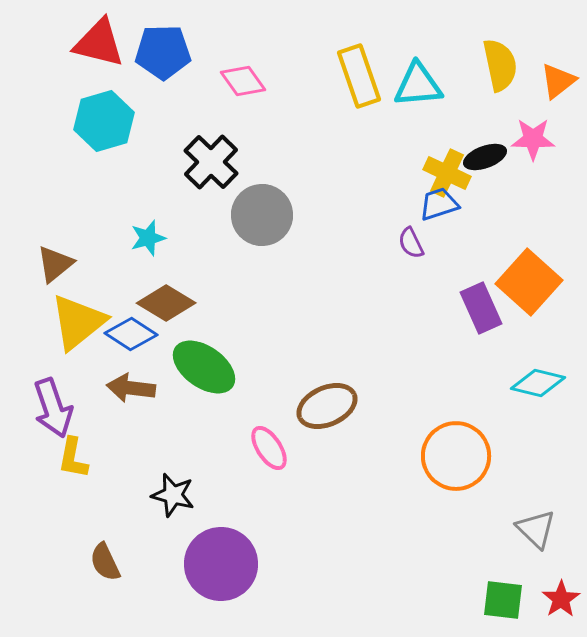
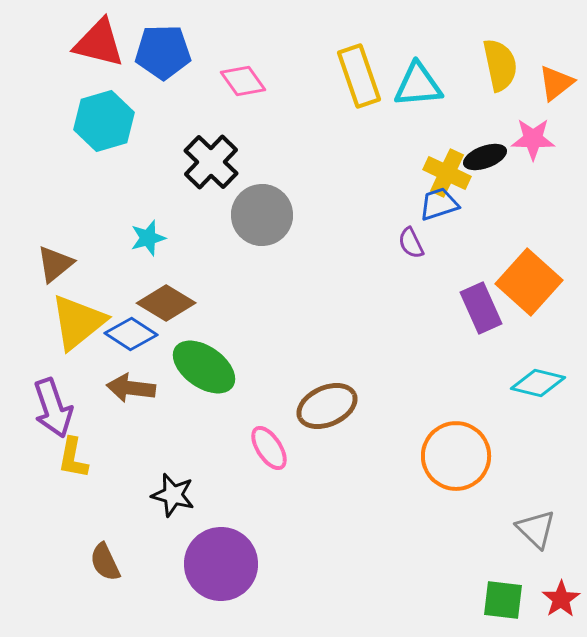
orange triangle: moved 2 px left, 2 px down
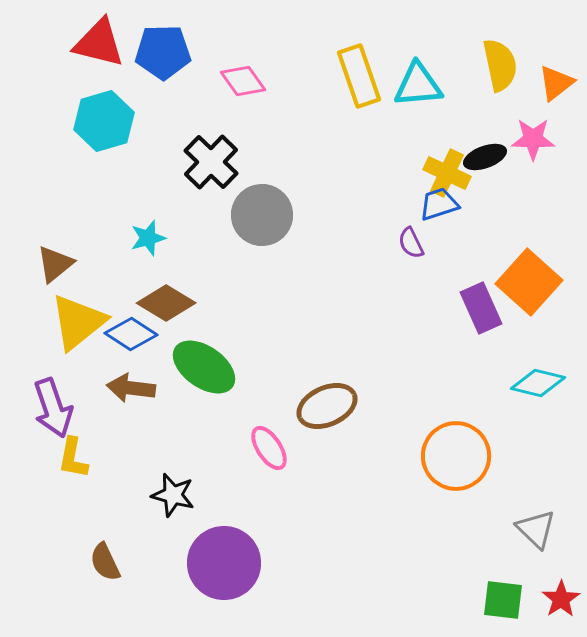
purple circle: moved 3 px right, 1 px up
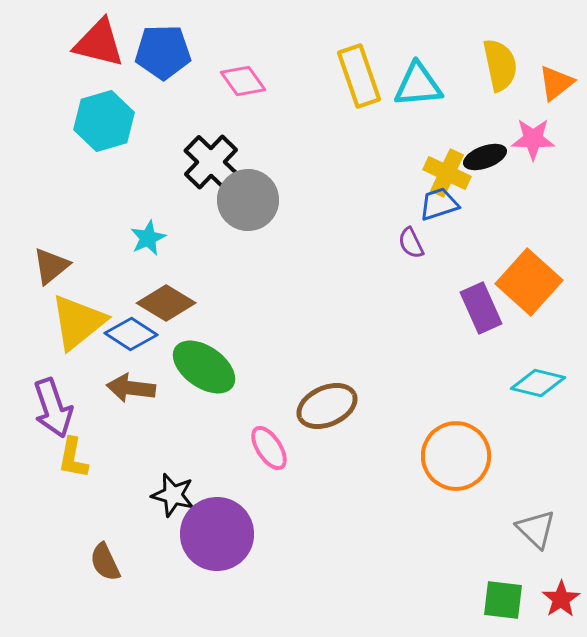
gray circle: moved 14 px left, 15 px up
cyan star: rotated 9 degrees counterclockwise
brown triangle: moved 4 px left, 2 px down
purple circle: moved 7 px left, 29 px up
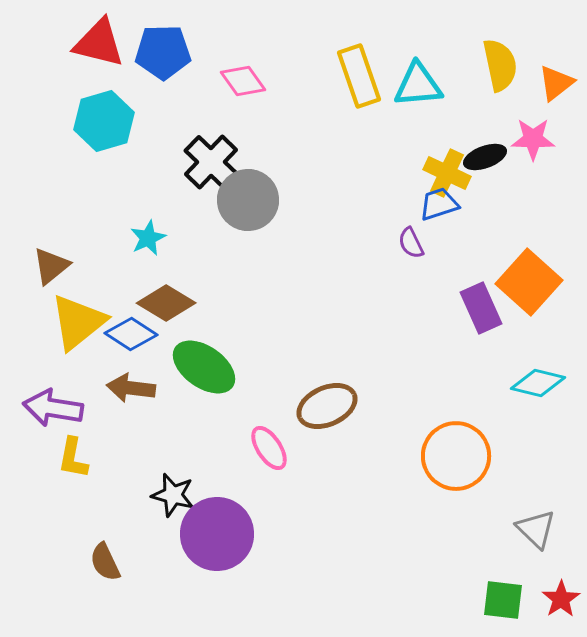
purple arrow: rotated 118 degrees clockwise
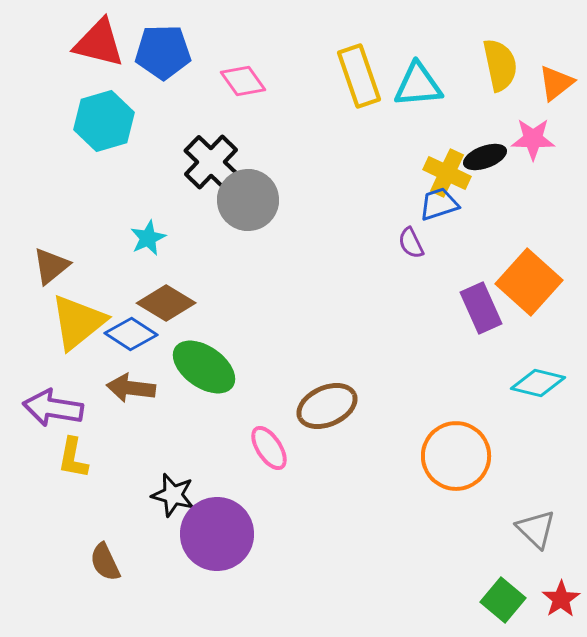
green square: rotated 33 degrees clockwise
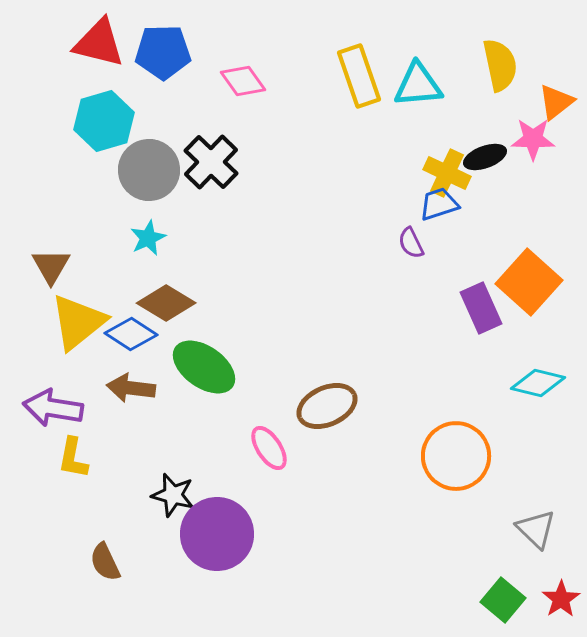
orange triangle: moved 19 px down
gray circle: moved 99 px left, 30 px up
brown triangle: rotated 21 degrees counterclockwise
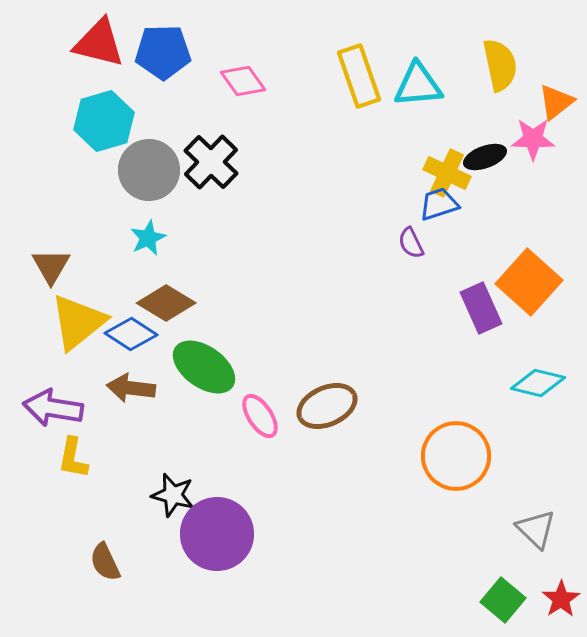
pink ellipse: moved 9 px left, 32 px up
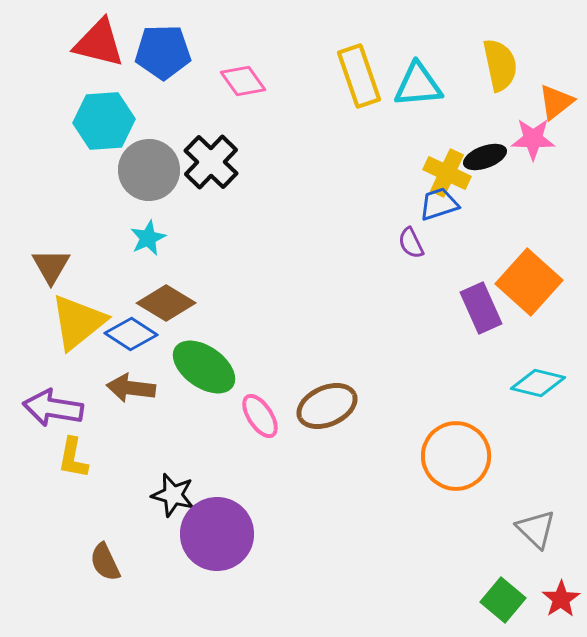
cyan hexagon: rotated 12 degrees clockwise
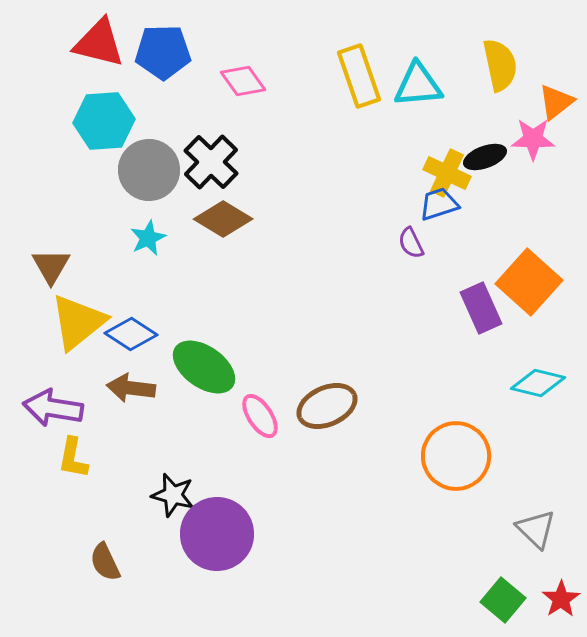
brown diamond: moved 57 px right, 84 px up
